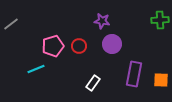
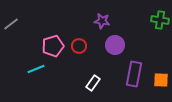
green cross: rotated 12 degrees clockwise
purple circle: moved 3 px right, 1 px down
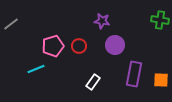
white rectangle: moved 1 px up
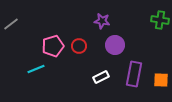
white rectangle: moved 8 px right, 5 px up; rotated 28 degrees clockwise
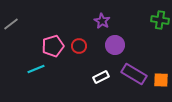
purple star: rotated 21 degrees clockwise
purple rectangle: rotated 70 degrees counterclockwise
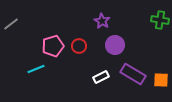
purple rectangle: moved 1 px left
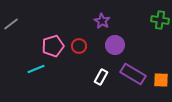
white rectangle: rotated 35 degrees counterclockwise
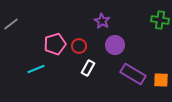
pink pentagon: moved 2 px right, 2 px up
white rectangle: moved 13 px left, 9 px up
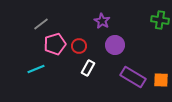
gray line: moved 30 px right
purple rectangle: moved 3 px down
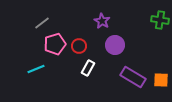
gray line: moved 1 px right, 1 px up
